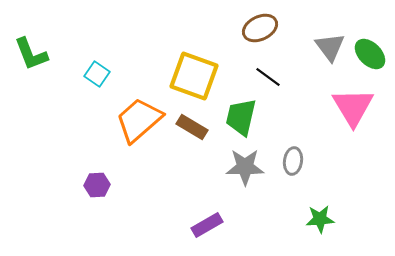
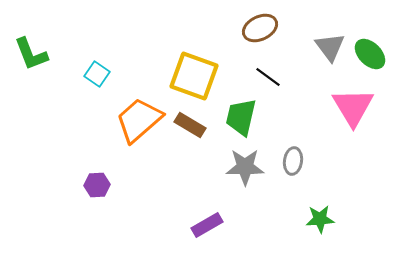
brown rectangle: moved 2 px left, 2 px up
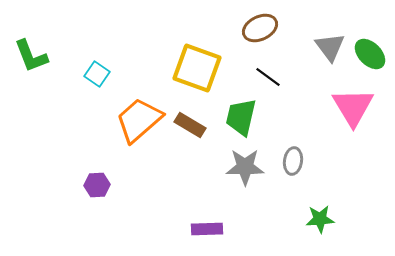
green L-shape: moved 2 px down
yellow square: moved 3 px right, 8 px up
purple rectangle: moved 4 px down; rotated 28 degrees clockwise
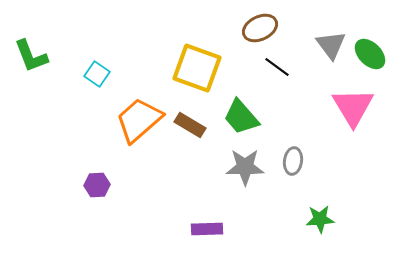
gray triangle: moved 1 px right, 2 px up
black line: moved 9 px right, 10 px up
green trapezoid: rotated 54 degrees counterclockwise
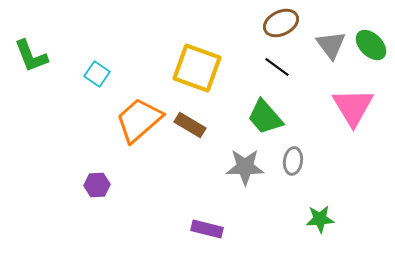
brown ellipse: moved 21 px right, 5 px up
green ellipse: moved 1 px right, 9 px up
green trapezoid: moved 24 px right
purple rectangle: rotated 16 degrees clockwise
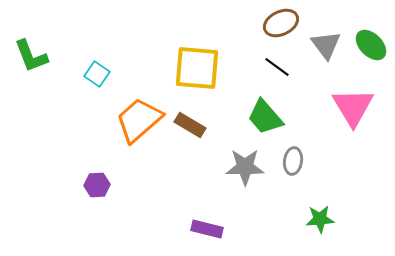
gray triangle: moved 5 px left
yellow square: rotated 15 degrees counterclockwise
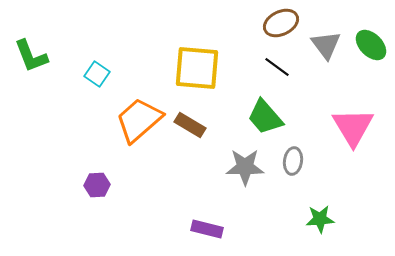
pink triangle: moved 20 px down
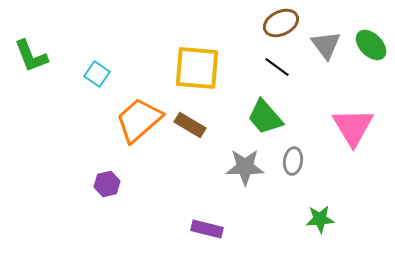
purple hexagon: moved 10 px right, 1 px up; rotated 10 degrees counterclockwise
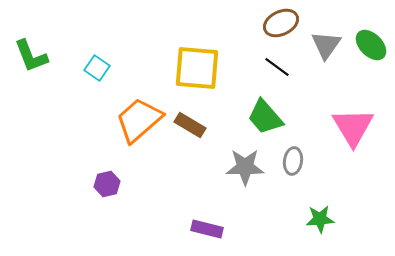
gray triangle: rotated 12 degrees clockwise
cyan square: moved 6 px up
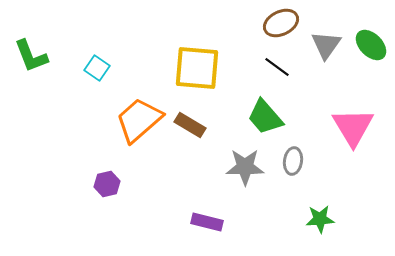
purple rectangle: moved 7 px up
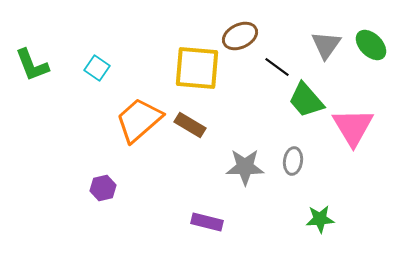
brown ellipse: moved 41 px left, 13 px down
green L-shape: moved 1 px right, 9 px down
green trapezoid: moved 41 px right, 17 px up
purple hexagon: moved 4 px left, 4 px down
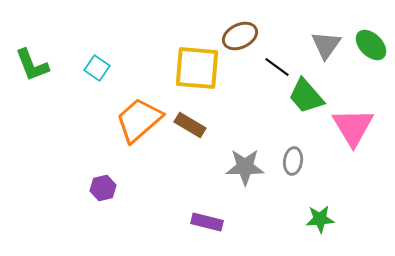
green trapezoid: moved 4 px up
